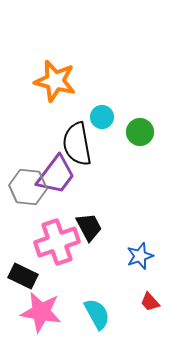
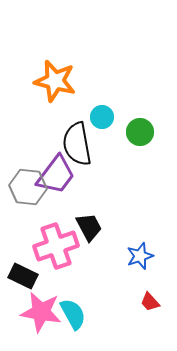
pink cross: moved 1 px left, 4 px down
cyan semicircle: moved 24 px left
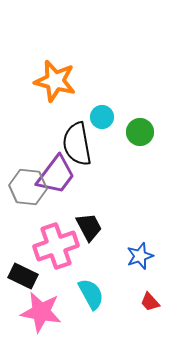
cyan semicircle: moved 18 px right, 20 px up
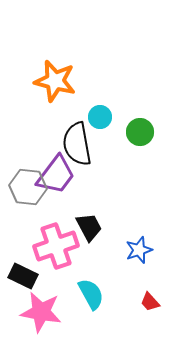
cyan circle: moved 2 px left
blue star: moved 1 px left, 6 px up
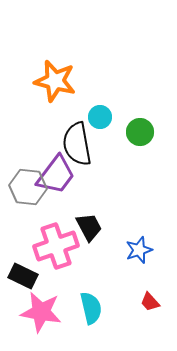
cyan semicircle: moved 14 px down; rotated 16 degrees clockwise
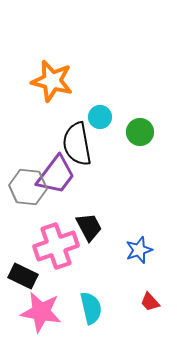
orange star: moved 3 px left
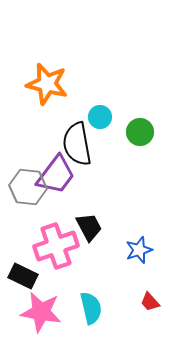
orange star: moved 5 px left, 3 px down
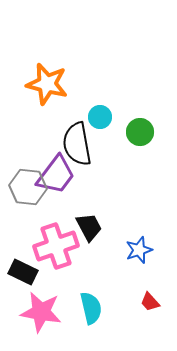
black rectangle: moved 4 px up
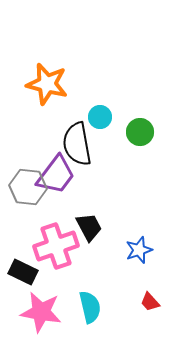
cyan semicircle: moved 1 px left, 1 px up
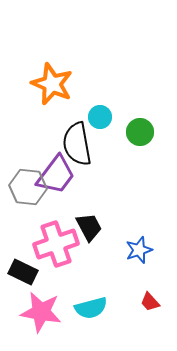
orange star: moved 5 px right; rotated 9 degrees clockwise
pink cross: moved 2 px up
cyan semicircle: moved 1 px right, 1 px down; rotated 88 degrees clockwise
